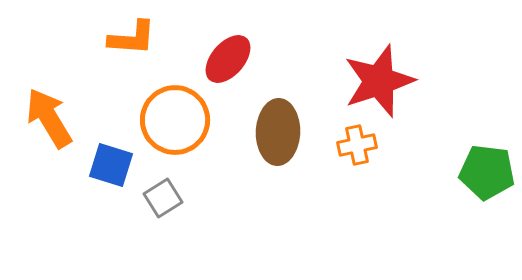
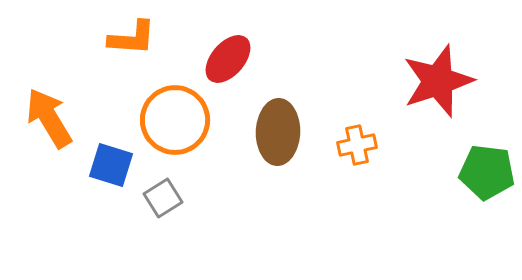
red star: moved 59 px right
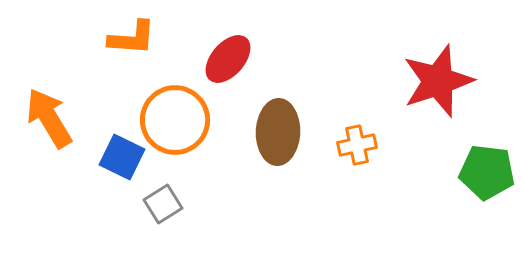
blue square: moved 11 px right, 8 px up; rotated 9 degrees clockwise
gray square: moved 6 px down
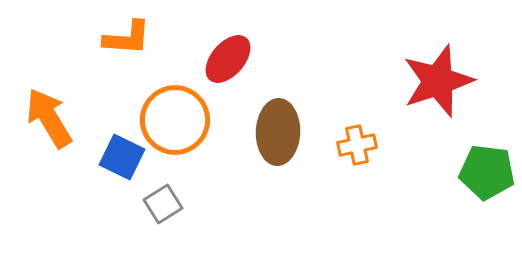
orange L-shape: moved 5 px left
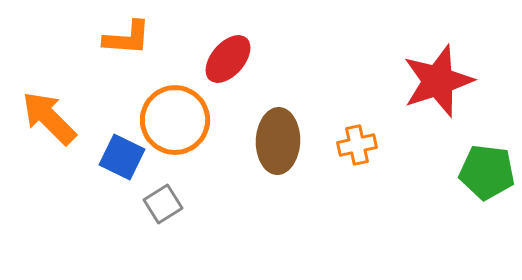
orange arrow: rotated 14 degrees counterclockwise
brown ellipse: moved 9 px down
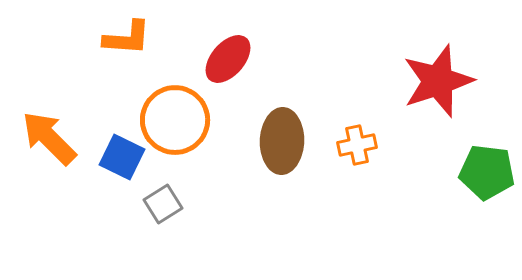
orange arrow: moved 20 px down
brown ellipse: moved 4 px right
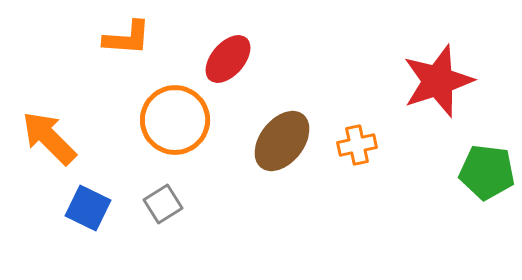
brown ellipse: rotated 36 degrees clockwise
blue square: moved 34 px left, 51 px down
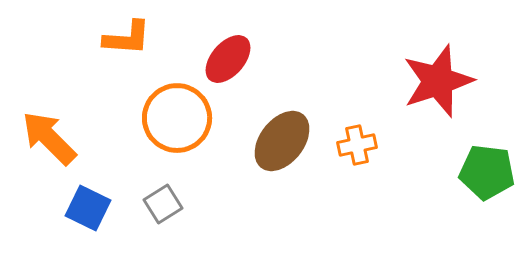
orange circle: moved 2 px right, 2 px up
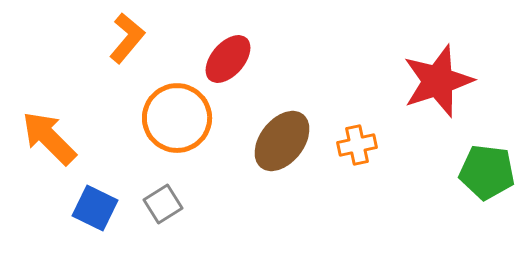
orange L-shape: rotated 54 degrees counterclockwise
blue square: moved 7 px right
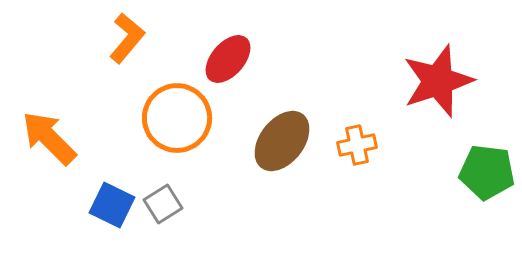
blue square: moved 17 px right, 3 px up
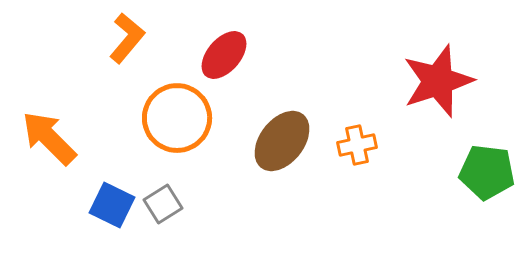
red ellipse: moved 4 px left, 4 px up
